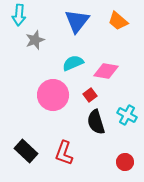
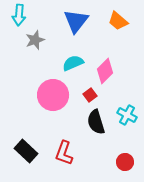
blue triangle: moved 1 px left
pink diamond: moved 1 px left; rotated 55 degrees counterclockwise
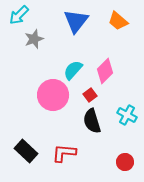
cyan arrow: rotated 40 degrees clockwise
gray star: moved 1 px left, 1 px up
cyan semicircle: moved 7 px down; rotated 25 degrees counterclockwise
black semicircle: moved 4 px left, 1 px up
red L-shape: rotated 75 degrees clockwise
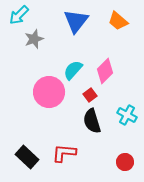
pink circle: moved 4 px left, 3 px up
black rectangle: moved 1 px right, 6 px down
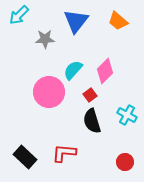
gray star: moved 11 px right; rotated 18 degrees clockwise
black rectangle: moved 2 px left
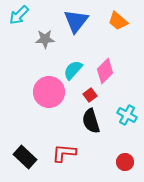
black semicircle: moved 1 px left
